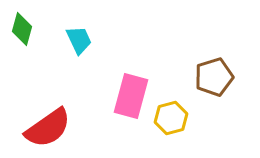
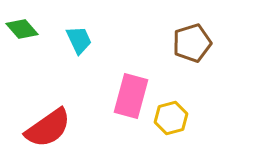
green diamond: rotated 56 degrees counterclockwise
brown pentagon: moved 22 px left, 34 px up
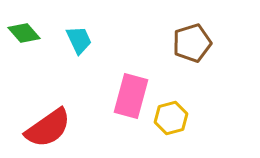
green diamond: moved 2 px right, 4 px down
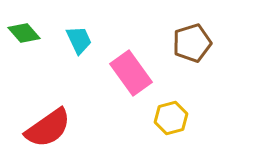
pink rectangle: moved 23 px up; rotated 51 degrees counterclockwise
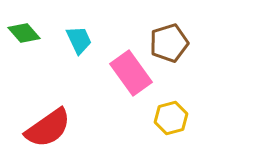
brown pentagon: moved 23 px left
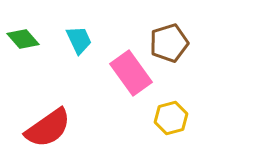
green diamond: moved 1 px left, 6 px down
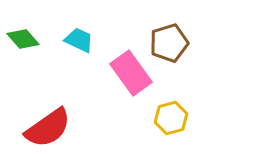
cyan trapezoid: rotated 40 degrees counterclockwise
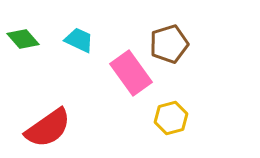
brown pentagon: moved 1 px down
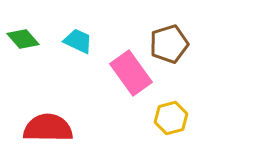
cyan trapezoid: moved 1 px left, 1 px down
red semicircle: rotated 144 degrees counterclockwise
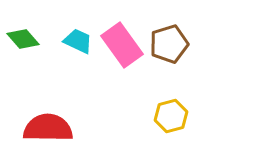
pink rectangle: moved 9 px left, 28 px up
yellow hexagon: moved 2 px up
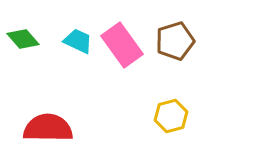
brown pentagon: moved 6 px right, 3 px up
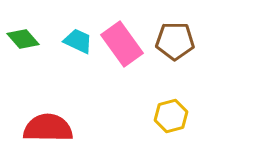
brown pentagon: rotated 18 degrees clockwise
pink rectangle: moved 1 px up
